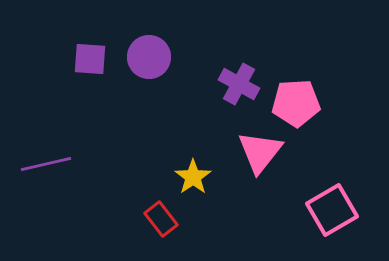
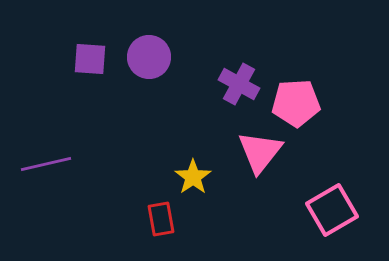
red rectangle: rotated 28 degrees clockwise
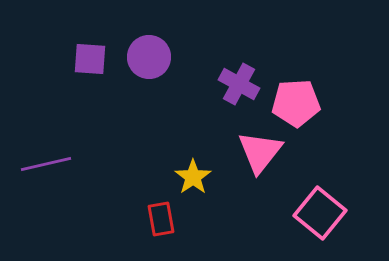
pink square: moved 12 px left, 3 px down; rotated 21 degrees counterclockwise
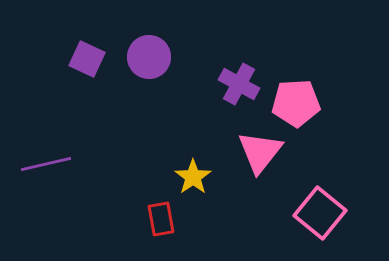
purple square: moved 3 px left; rotated 21 degrees clockwise
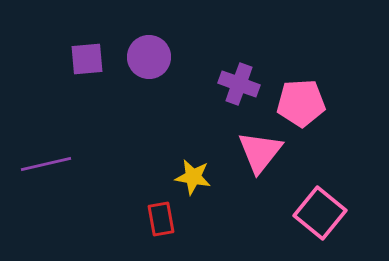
purple square: rotated 30 degrees counterclockwise
purple cross: rotated 9 degrees counterclockwise
pink pentagon: moved 5 px right
yellow star: rotated 27 degrees counterclockwise
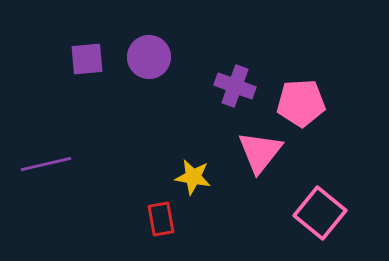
purple cross: moved 4 px left, 2 px down
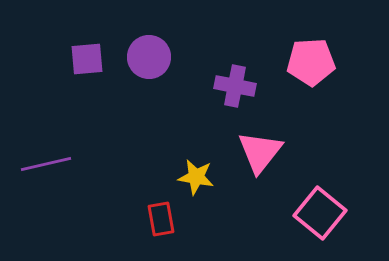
purple cross: rotated 9 degrees counterclockwise
pink pentagon: moved 10 px right, 41 px up
yellow star: moved 3 px right
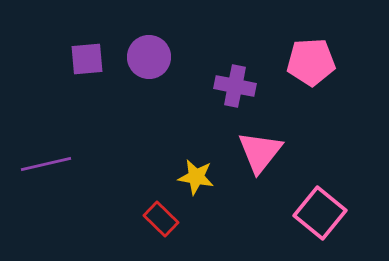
red rectangle: rotated 36 degrees counterclockwise
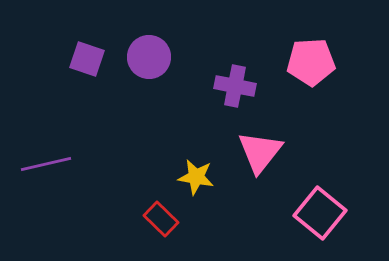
purple square: rotated 24 degrees clockwise
